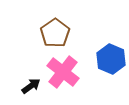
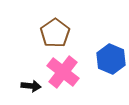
black arrow: rotated 42 degrees clockwise
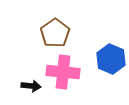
pink cross: rotated 32 degrees counterclockwise
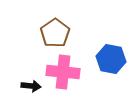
blue hexagon: rotated 12 degrees counterclockwise
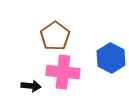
brown pentagon: moved 3 px down
blue hexagon: moved 1 px up; rotated 16 degrees clockwise
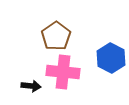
brown pentagon: moved 1 px right
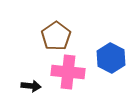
pink cross: moved 5 px right
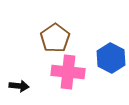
brown pentagon: moved 1 px left, 2 px down
black arrow: moved 12 px left
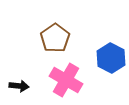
pink cross: moved 2 px left, 8 px down; rotated 24 degrees clockwise
